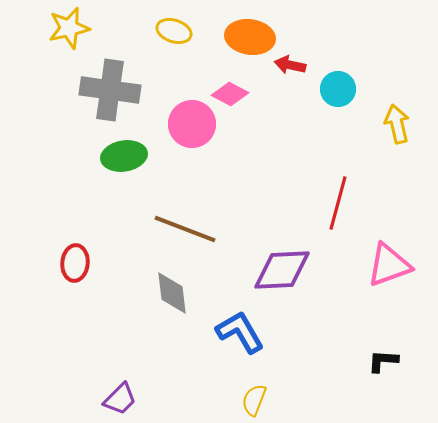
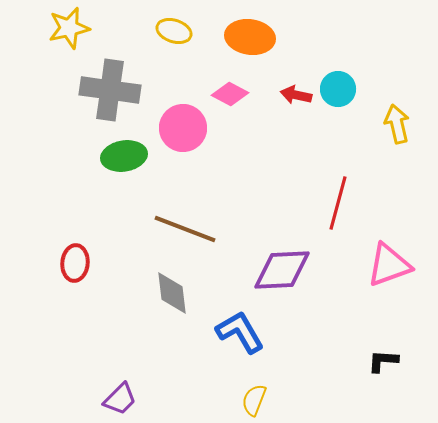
red arrow: moved 6 px right, 30 px down
pink circle: moved 9 px left, 4 px down
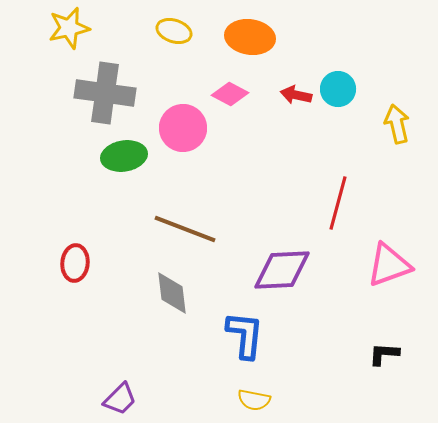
gray cross: moved 5 px left, 3 px down
blue L-shape: moved 5 px right, 3 px down; rotated 36 degrees clockwise
black L-shape: moved 1 px right, 7 px up
yellow semicircle: rotated 100 degrees counterclockwise
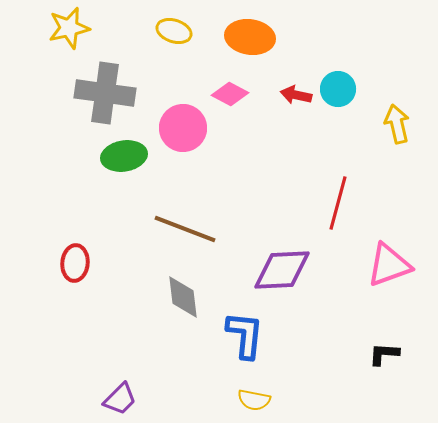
gray diamond: moved 11 px right, 4 px down
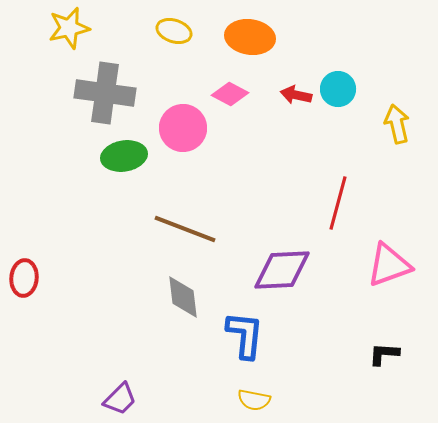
red ellipse: moved 51 px left, 15 px down
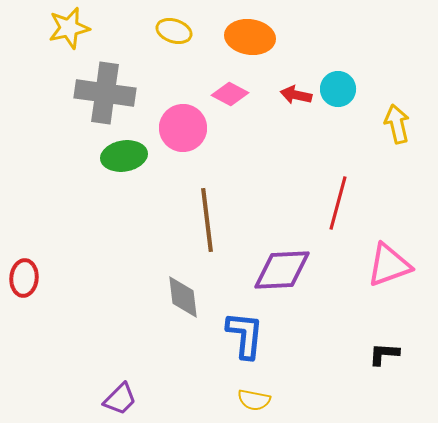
brown line: moved 22 px right, 9 px up; rotated 62 degrees clockwise
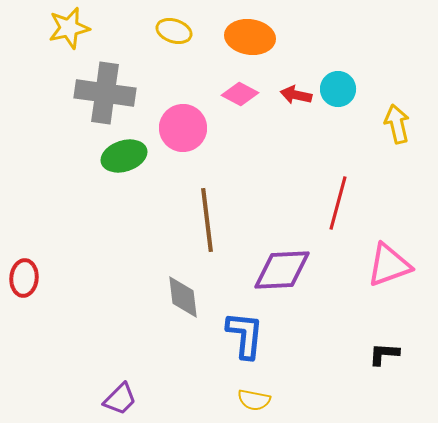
pink diamond: moved 10 px right
green ellipse: rotated 9 degrees counterclockwise
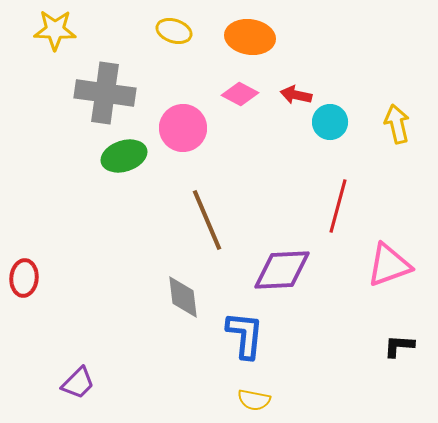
yellow star: moved 14 px left, 2 px down; rotated 15 degrees clockwise
cyan circle: moved 8 px left, 33 px down
red line: moved 3 px down
brown line: rotated 16 degrees counterclockwise
black L-shape: moved 15 px right, 8 px up
purple trapezoid: moved 42 px left, 16 px up
